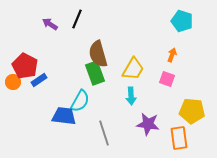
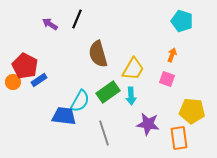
green rectangle: moved 13 px right, 19 px down; rotated 75 degrees clockwise
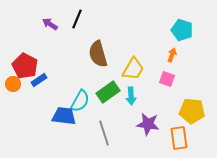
cyan pentagon: moved 9 px down
orange circle: moved 2 px down
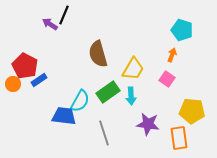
black line: moved 13 px left, 4 px up
pink square: rotated 14 degrees clockwise
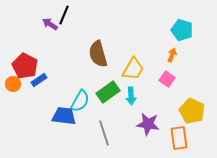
yellow pentagon: rotated 20 degrees clockwise
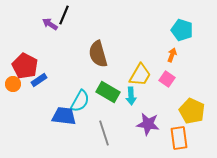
yellow trapezoid: moved 7 px right, 6 px down
green rectangle: rotated 65 degrees clockwise
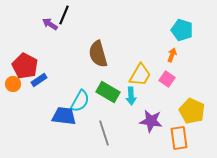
purple star: moved 3 px right, 3 px up
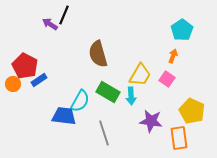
cyan pentagon: rotated 20 degrees clockwise
orange arrow: moved 1 px right, 1 px down
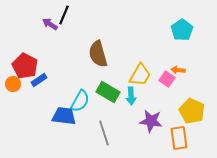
orange arrow: moved 5 px right, 14 px down; rotated 104 degrees counterclockwise
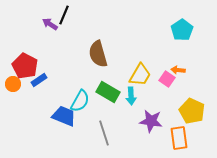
blue trapezoid: rotated 15 degrees clockwise
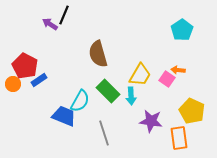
green rectangle: moved 1 px up; rotated 15 degrees clockwise
